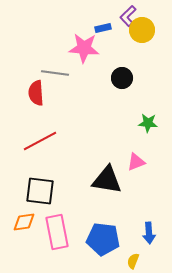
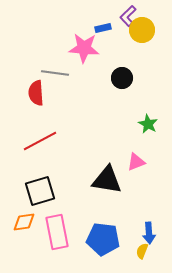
green star: moved 1 px down; rotated 24 degrees clockwise
black square: rotated 24 degrees counterclockwise
yellow semicircle: moved 9 px right, 10 px up
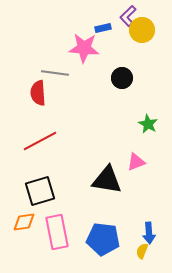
red semicircle: moved 2 px right
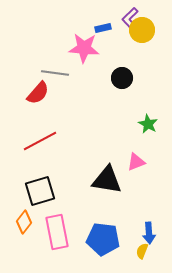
purple L-shape: moved 2 px right, 2 px down
red semicircle: rotated 135 degrees counterclockwise
orange diamond: rotated 45 degrees counterclockwise
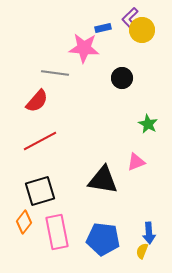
red semicircle: moved 1 px left, 8 px down
black triangle: moved 4 px left
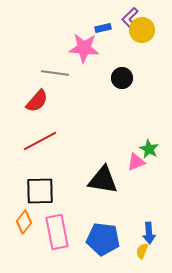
green star: moved 1 px right, 25 px down
black square: rotated 16 degrees clockwise
